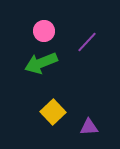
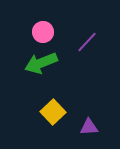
pink circle: moved 1 px left, 1 px down
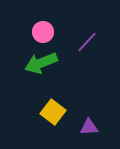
yellow square: rotated 10 degrees counterclockwise
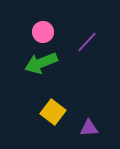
purple triangle: moved 1 px down
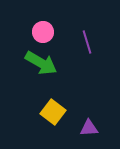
purple line: rotated 60 degrees counterclockwise
green arrow: rotated 128 degrees counterclockwise
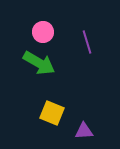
green arrow: moved 2 px left
yellow square: moved 1 px left, 1 px down; rotated 15 degrees counterclockwise
purple triangle: moved 5 px left, 3 px down
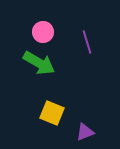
purple triangle: moved 1 px right, 1 px down; rotated 18 degrees counterclockwise
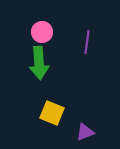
pink circle: moved 1 px left
purple line: rotated 25 degrees clockwise
green arrow: rotated 56 degrees clockwise
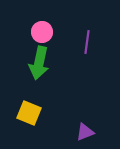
green arrow: rotated 16 degrees clockwise
yellow square: moved 23 px left
